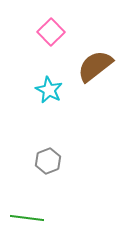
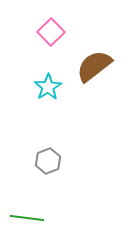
brown semicircle: moved 1 px left
cyan star: moved 1 px left, 3 px up; rotated 12 degrees clockwise
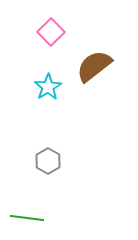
gray hexagon: rotated 10 degrees counterclockwise
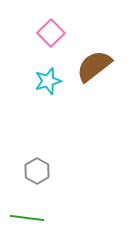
pink square: moved 1 px down
cyan star: moved 6 px up; rotated 16 degrees clockwise
gray hexagon: moved 11 px left, 10 px down
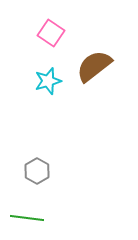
pink square: rotated 12 degrees counterclockwise
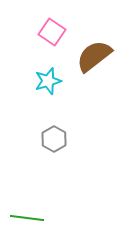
pink square: moved 1 px right, 1 px up
brown semicircle: moved 10 px up
gray hexagon: moved 17 px right, 32 px up
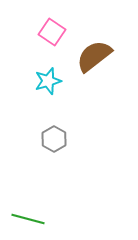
green line: moved 1 px right, 1 px down; rotated 8 degrees clockwise
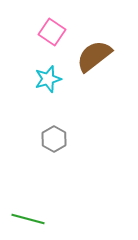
cyan star: moved 2 px up
